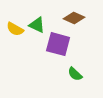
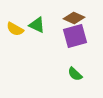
purple square: moved 17 px right, 8 px up; rotated 30 degrees counterclockwise
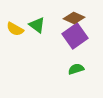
green triangle: rotated 12 degrees clockwise
purple square: rotated 20 degrees counterclockwise
green semicircle: moved 1 px right, 5 px up; rotated 119 degrees clockwise
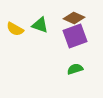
green triangle: moved 3 px right; rotated 18 degrees counterclockwise
purple square: rotated 15 degrees clockwise
green semicircle: moved 1 px left
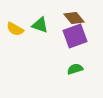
brown diamond: rotated 25 degrees clockwise
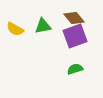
green triangle: moved 3 px right, 1 px down; rotated 30 degrees counterclockwise
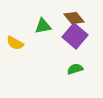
yellow semicircle: moved 14 px down
purple square: rotated 30 degrees counterclockwise
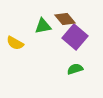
brown diamond: moved 9 px left, 1 px down
purple square: moved 1 px down
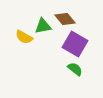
purple square: moved 7 px down; rotated 10 degrees counterclockwise
yellow semicircle: moved 9 px right, 6 px up
green semicircle: rotated 56 degrees clockwise
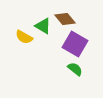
green triangle: rotated 42 degrees clockwise
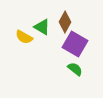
brown diamond: moved 3 px down; rotated 70 degrees clockwise
green triangle: moved 1 px left, 1 px down
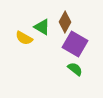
yellow semicircle: moved 1 px down
